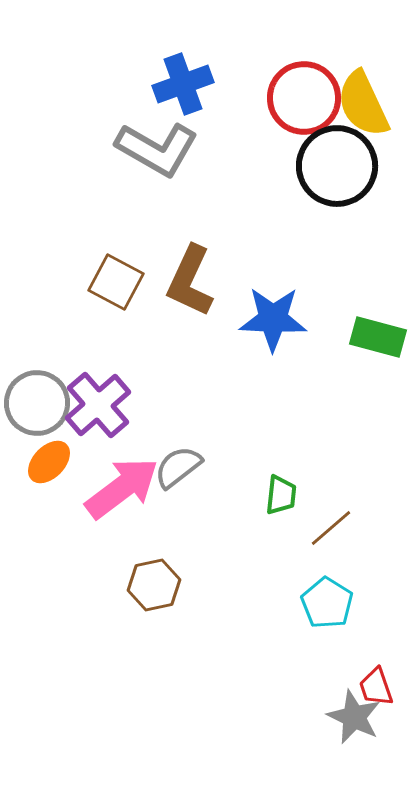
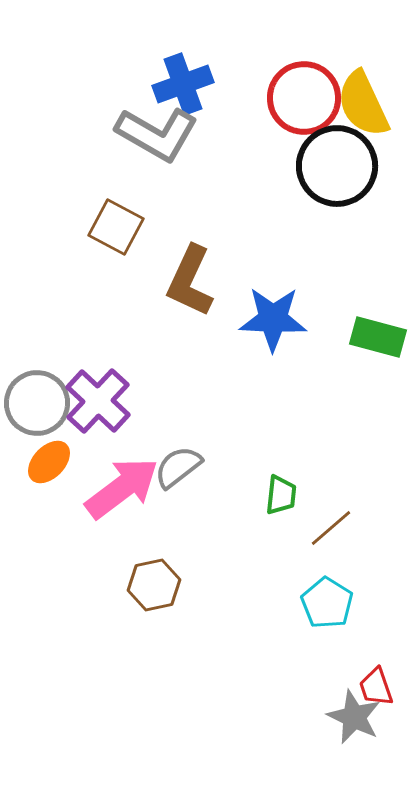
gray L-shape: moved 15 px up
brown square: moved 55 px up
purple cross: moved 4 px up; rotated 6 degrees counterclockwise
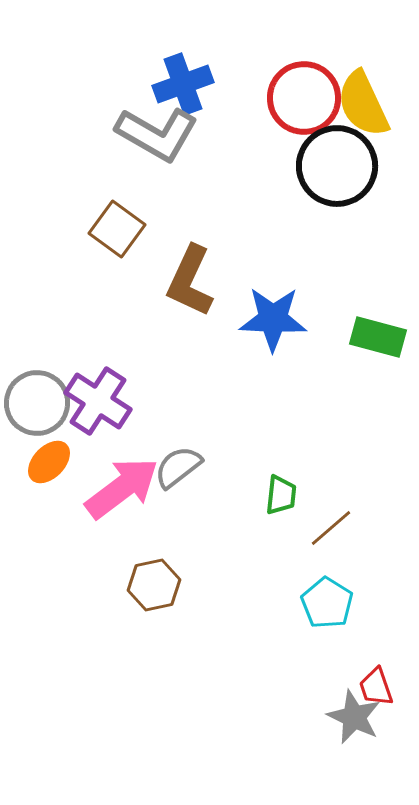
brown square: moved 1 px right, 2 px down; rotated 8 degrees clockwise
purple cross: rotated 10 degrees counterclockwise
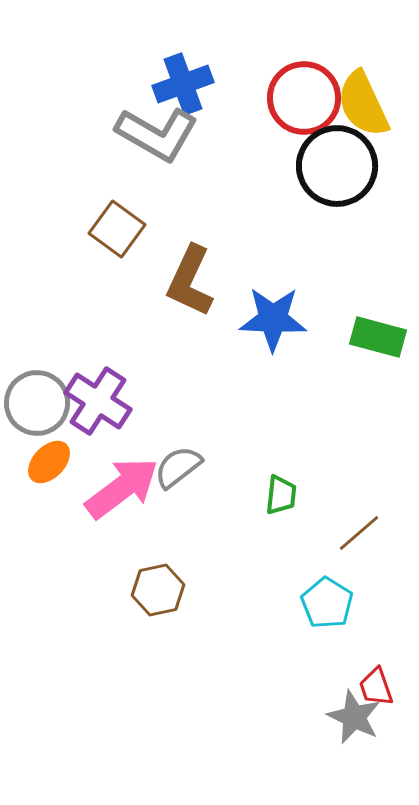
brown line: moved 28 px right, 5 px down
brown hexagon: moved 4 px right, 5 px down
